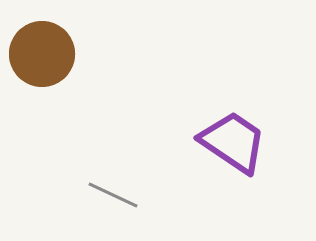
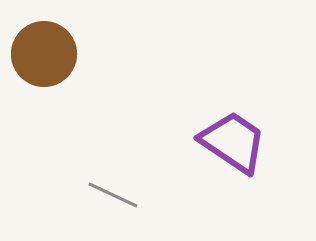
brown circle: moved 2 px right
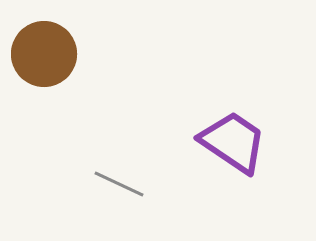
gray line: moved 6 px right, 11 px up
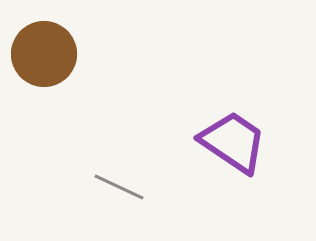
gray line: moved 3 px down
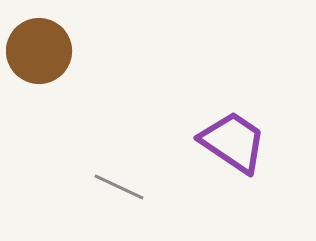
brown circle: moved 5 px left, 3 px up
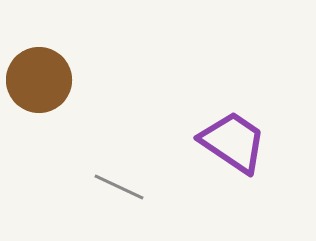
brown circle: moved 29 px down
